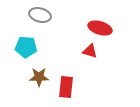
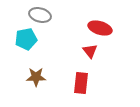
cyan pentagon: moved 8 px up; rotated 15 degrees counterclockwise
red triangle: rotated 35 degrees clockwise
brown star: moved 3 px left
red rectangle: moved 15 px right, 4 px up
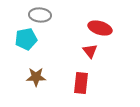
gray ellipse: rotated 10 degrees counterclockwise
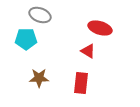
gray ellipse: rotated 15 degrees clockwise
cyan pentagon: rotated 10 degrees clockwise
red triangle: moved 2 px left; rotated 21 degrees counterclockwise
brown star: moved 3 px right, 1 px down
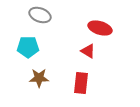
cyan pentagon: moved 2 px right, 8 px down
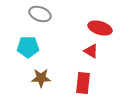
gray ellipse: moved 1 px up
red triangle: moved 3 px right
brown star: moved 2 px right
red rectangle: moved 2 px right
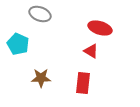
cyan pentagon: moved 10 px left, 3 px up; rotated 25 degrees clockwise
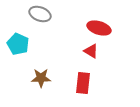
red ellipse: moved 1 px left
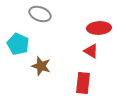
red ellipse: rotated 20 degrees counterclockwise
brown star: moved 12 px up; rotated 18 degrees clockwise
